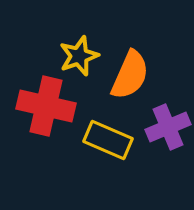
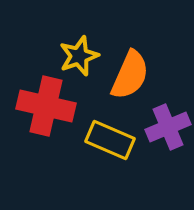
yellow rectangle: moved 2 px right
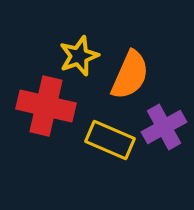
purple cross: moved 4 px left; rotated 6 degrees counterclockwise
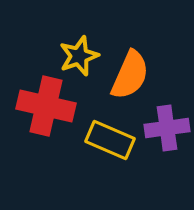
purple cross: moved 3 px right, 1 px down; rotated 21 degrees clockwise
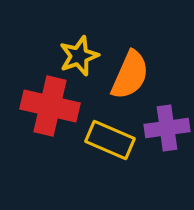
red cross: moved 4 px right
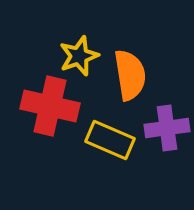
orange semicircle: rotated 33 degrees counterclockwise
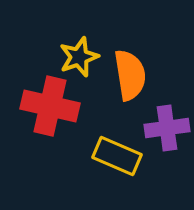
yellow star: moved 1 px down
yellow rectangle: moved 7 px right, 16 px down
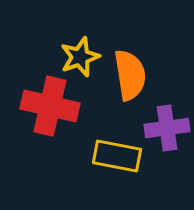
yellow star: moved 1 px right
yellow rectangle: rotated 12 degrees counterclockwise
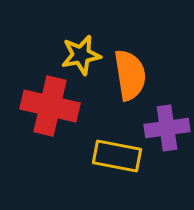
yellow star: moved 1 px right, 2 px up; rotated 9 degrees clockwise
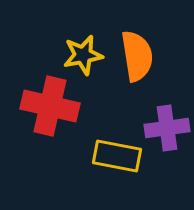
yellow star: moved 2 px right
orange semicircle: moved 7 px right, 19 px up
